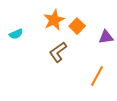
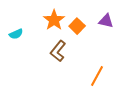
orange star: rotated 10 degrees counterclockwise
purple triangle: moved 16 px up; rotated 21 degrees clockwise
brown L-shape: moved 1 px up; rotated 15 degrees counterclockwise
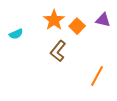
purple triangle: moved 3 px left, 1 px up
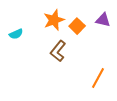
orange star: rotated 15 degrees clockwise
orange line: moved 1 px right, 2 px down
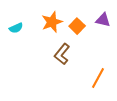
orange star: moved 2 px left, 2 px down
cyan semicircle: moved 6 px up
brown L-shape: moved 4 px right, 3 px down
